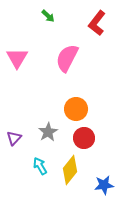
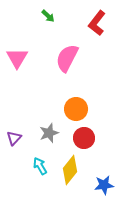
gray star: moved 1 px right, 1 px down; rotated 12 degrees clockwise
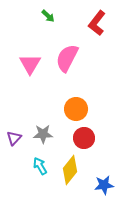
pink triangle: moved 13 px right, 6 px down
gray star: moved 6 px left, 1 px down; rotated 18 degrees clockwise
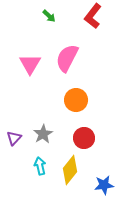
green arrow: moved 1 px right
red L-shape: moved 4 px left, 7 px up
orange circle: moved 9 px up
gray star: rotated 30 degrees counterclockwise
cyan arrow: rotated 18 degrees clockwise
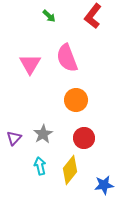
pink semicircle: rotated 48 degrees counterclockwise
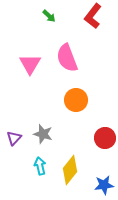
gray star: rotated 24 degrees counterclockwise
red circle: moved 21 px right
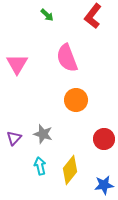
green arrow: moved 2 px left, 1 px up
pink triangle: moved 13 px left
red circle: moved 1 px left, 1 px down
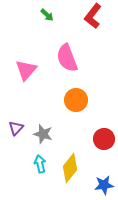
pink triangle: moved 9 px right, 6 px down; rotated 10 degrees clockwise
purple triangle: moved 2 px right, 10 px up
cyan arrow: moved 2 px up
yellow diamond: moved 2 px up
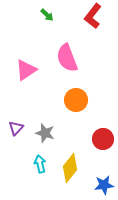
pink triangle: rotated 15 degrees clockwise
gray star: moved 2 px right, 1 px up
red circle: moved 1 px left
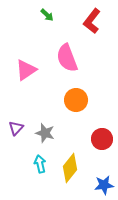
red L-shape: moved 1 px left, 5 px down
red circle: moved 1 px left
